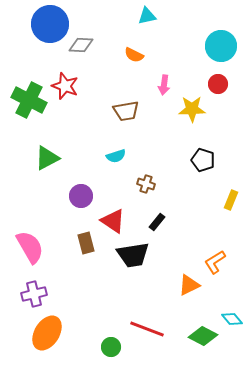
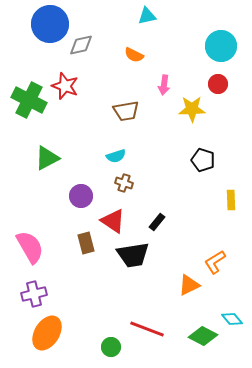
gray diamond: rotated 15 degrees counterclockwise
brown cross: moved 22 px left, 1 px up
yellow rectangle: rotated 24 degrees counterclockwise
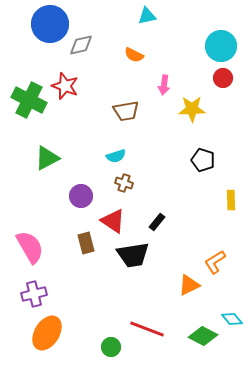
red circle: moved 5 px right, 6 px up
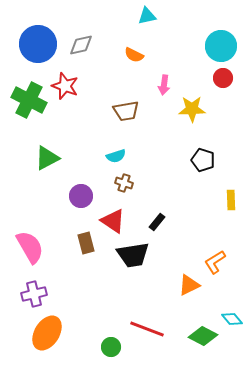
blue circle: moved 12 px left, 20 px down
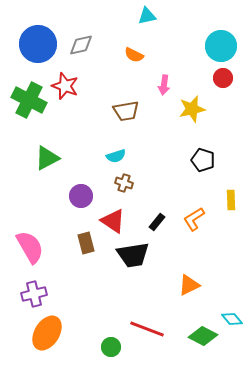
yellow star: rotated 12 degrees counterclockwise
orange L-shape: moved 21 px left, 43 px up
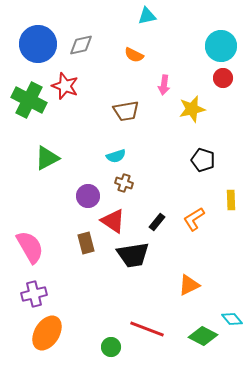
purple circle: moved 7 px right
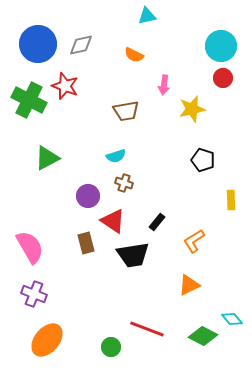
orange L-shape: moved 22 px down
purple cross: rotated 35 degrees clockwise
orange ellipse: moved 7 px down; rotated 8 degrees clockwise
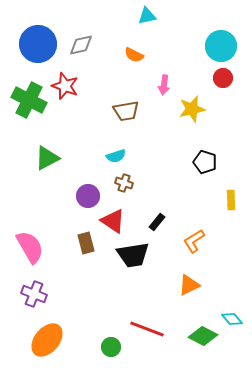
black pentagon: moved 2 px right, 2 px down
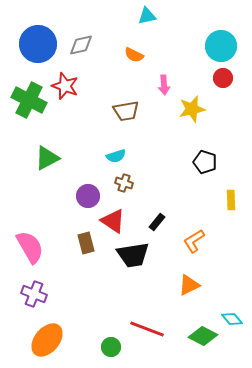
pink arrow: rotated 12 degrees counterclockwise
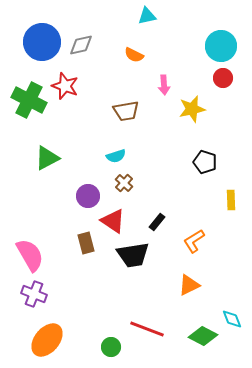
blue circle: moved 4 px right, 2 px up
brown cross: rotated 24 degrees clockwise
pink semicircle: moved 8 px down
cyan diamond: rotated 20 degrees clockwise
